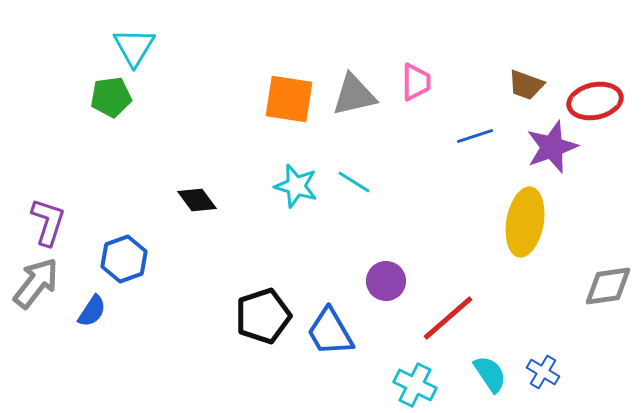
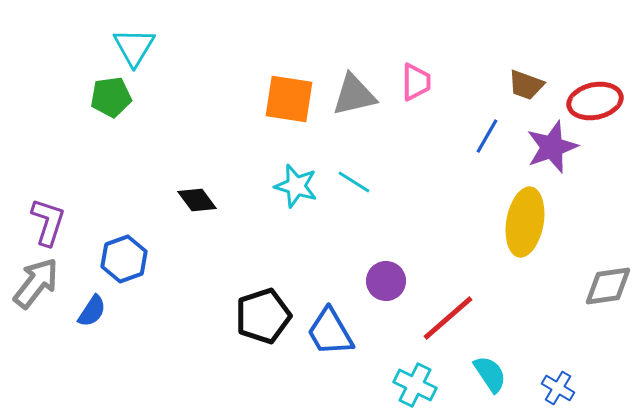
blue line: moved 12 px right; rotated 42 degrees counterclockwise
blue cross: moved 15 px right, 16 px down
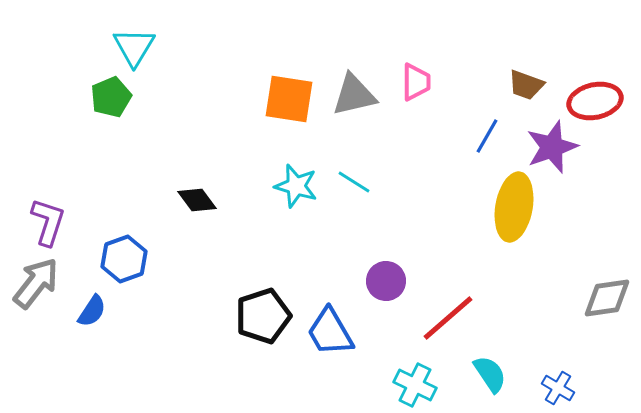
green pentagon: rotated 15 degrees counterclockwise
yellow ellipse: moved 11 px left, 15 px up
gray diamond: moved 1 px left, 12 px down
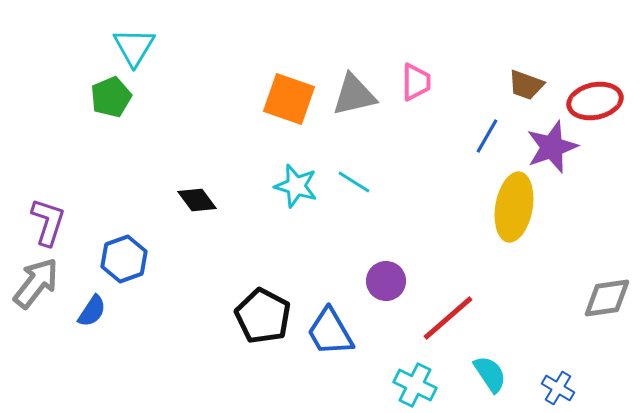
orange square: rotated 10 degrees clockwise
black pentagon: rotated 26 degrees counterclockwise
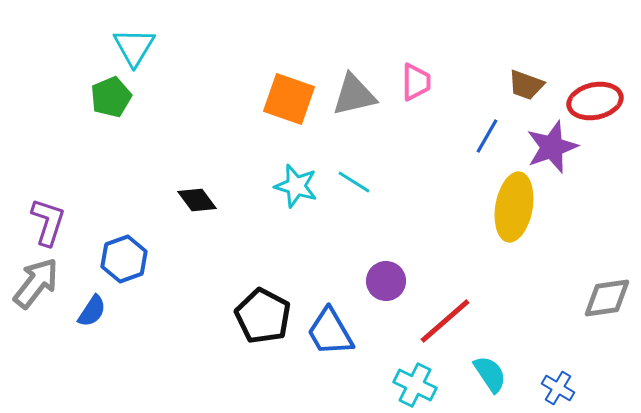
red line: moved 3 px left, 3 px down
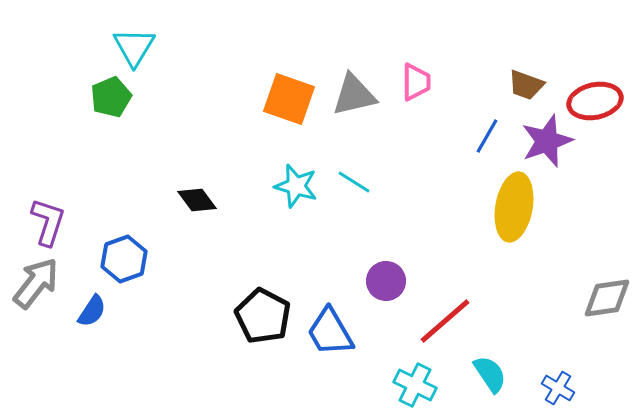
purple star: moved 5 px left, 6 px up
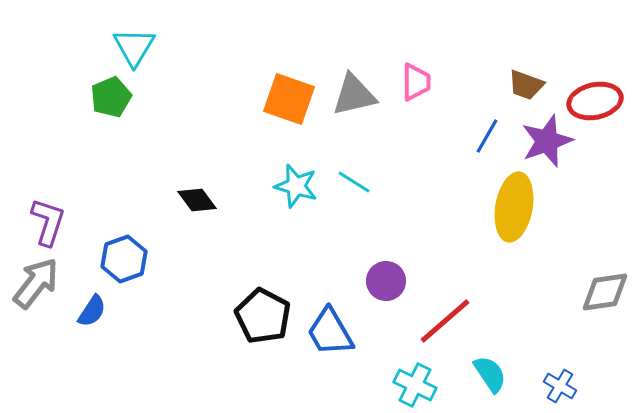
gray diamond: moved 2 px left, 6 px up
blue cross: moved 2 px right, 2 px up
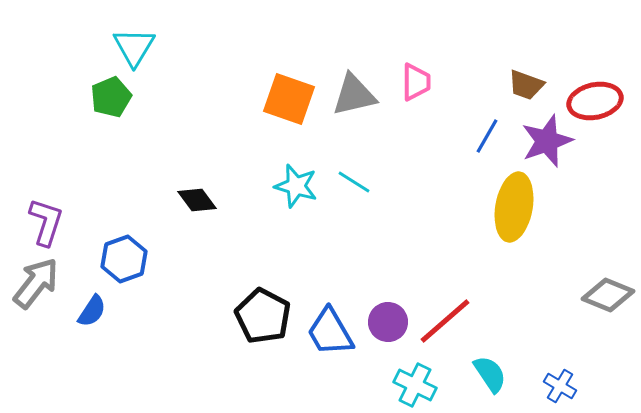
purple L-shape: moved 2 px left
purple circle: moved 2 px right, 41 px down
gray diamond: moved 3 px right, 3 px down; rotated 30 degrees clockwise
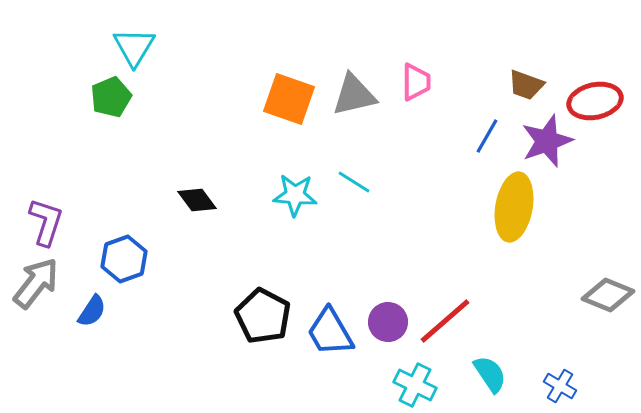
cyan star: moved 1 px left, 9 px down; rotated 12 degrees counterclockwise
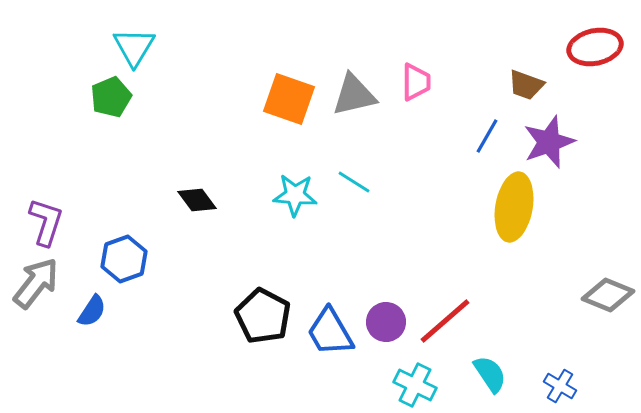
red ellipse: moved 54 px up
purple star: moved 2 px right, 1 px down
purple circle: moved 2 px left
